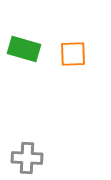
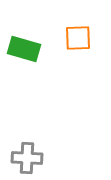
orange square: moved 5 px right, 16 px up
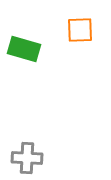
orange square: moved 2 px right, 8 px up
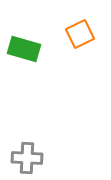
orange square: moved 4 px down; rotated 24 degrees counterclockwise
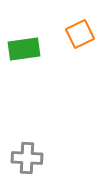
green rectangle: rotated 24 degrees counterclockwise
